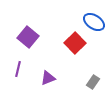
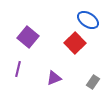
blue ellipse: moved 6 px left, 2 px up
purple triangle: moved 6 px right
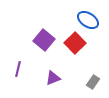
purple square: moved 16 px right, 3 px down
purple triangle: moved 1 px left
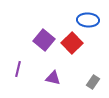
blue ellipse: rotated 30 degrees counterclockwise
red square: moved 3 px left
purple triangle: rotated 35 degrees clockwise
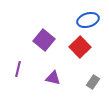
blue ellipse: rotated 20 degrees counterclockwise
red square: moved 8 px right, 4 px down
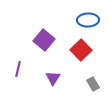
blue ellipse: rotated 15 degrees clockwise
red square: moved 1 px right, 3 px down
purple triangle: rotated 49 degrees clockwise
gray rectangle: moved 2 px down; rotated 64 degrees counterclockwise
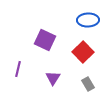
purple square: moved 1 px right; rotated 15 degrees counterclockwise
red square: moved 2 px right, 2 px down
gray rectangle: moved 5 px left
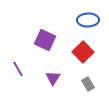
purple line: rotated 42 degrees counterclockwise
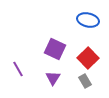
blue ellipse: rotated 15 degrees clockwise
purple square: moved 10 px right, 9 px down
red square: moved 5 px right, 6 px down
gray rectangle: moved 3 px left, 3 px up
